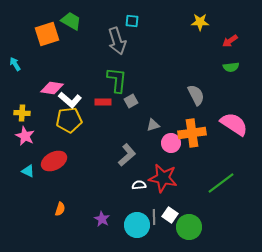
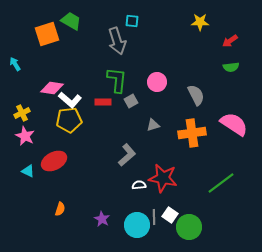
yellow cross: rotated 28 degrees counterclockwise
pink circle: moved 14 px left, 61 px up
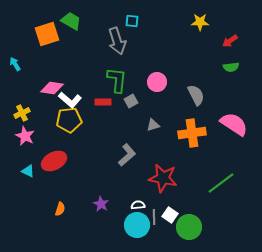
white semicircle: moved 1 px left, 20 px down
purple star: moved 1 px left, 15 px up
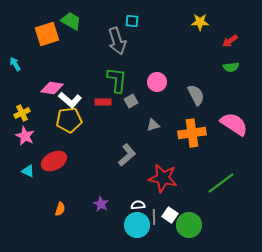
green circle: moved 2 px up
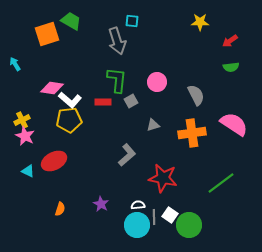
yellow cross: moved 7 px down
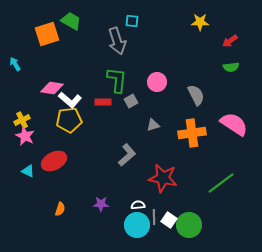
purple star: rotated 28 degrees counterclockwise
white square: moved 1 px left, 5 px down
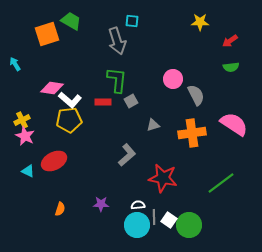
pink circle: moved 16 px right, 3 px up
